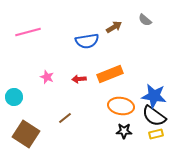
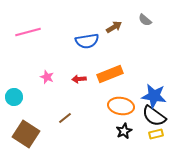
black star: rotated 28 degrees counterclockwise
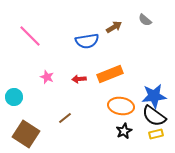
pink line: moved 2 px right, 4 px down; rotated 60 degrees clockwise
blue star: rotated 15 degrees counterclockwise
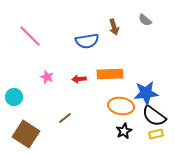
brown arrow: rotated 105 degrees clockwise
orange rectangle: rotated 20 degrees clockwise
blue star: moved 8 px left, 3 px up
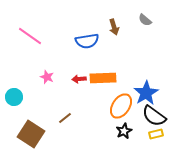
pink line: rotated 10 degrees counterclockwise
orange rectangle: moved 7 px left, 4 px down
blue star: rotated 25 degrees counterclockwise
orange ellipse: rotated 65 degrees counterclockwise
brown square: moved 5 px right
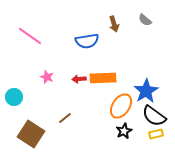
brown arrow: moved 3 px up
blue star: moved 2 px up
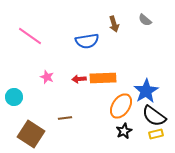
brown line: rotated 32 degrees clockwise
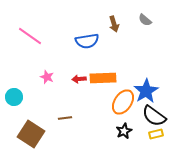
orange ellipse: moved 2 px right, 4 px up
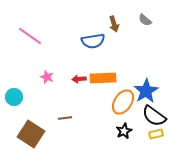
blue semicircle: moved 6 px right
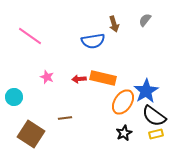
gray semicircle: rotated 88 degrees clockwise
orange rectangle: rotated 15 degrees clockwise
black star: moved 2 px down
